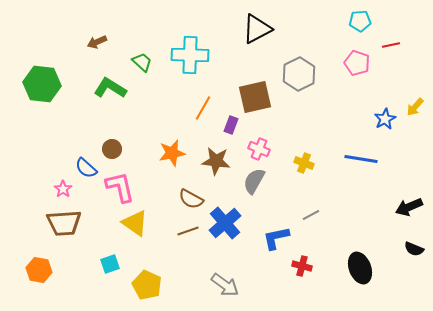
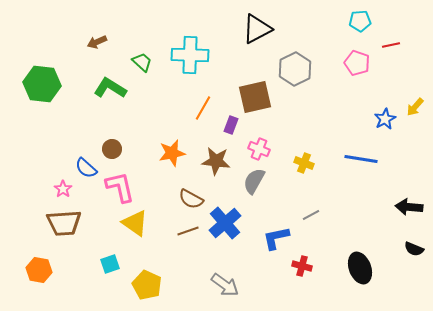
gray hexagon: moved 4 px left, 5 px up
black arrow: rotated 28 degrees clockwise
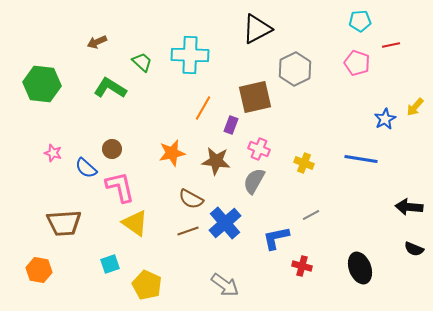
pink star: moved 10 px left, 36 px up; rotated 18 degrees counterclockwise
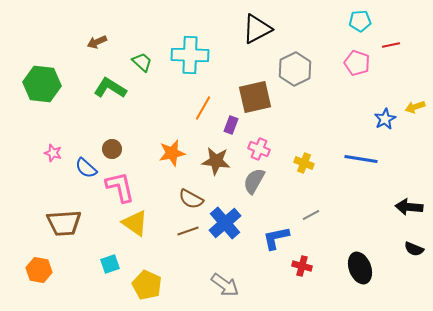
yellow arrow: rotated 30 degrees clockwise
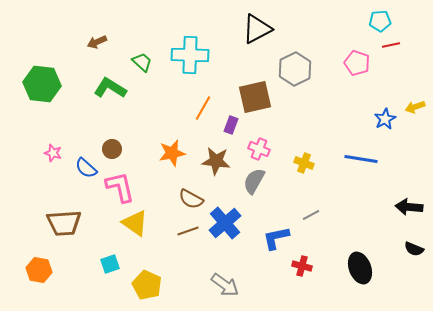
cyan pentagon: moved 20 px right
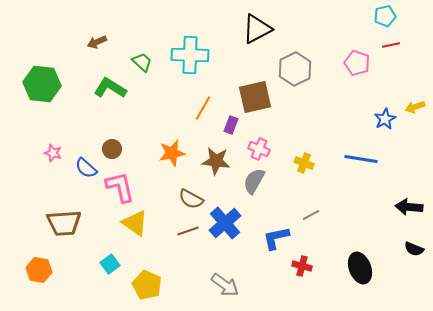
cyan pentagon: moved 5 px right, 5 px up; rotated 10 degrees counterclockwise
cyan square: rotated 18 degrees counterclockwise
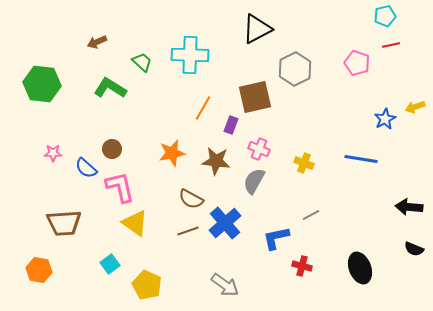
pink star: rotated 18 degrees counterclockwise
